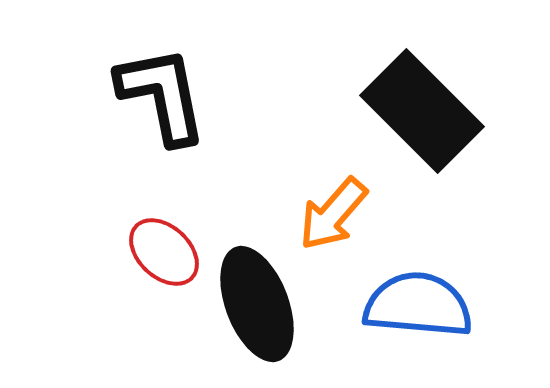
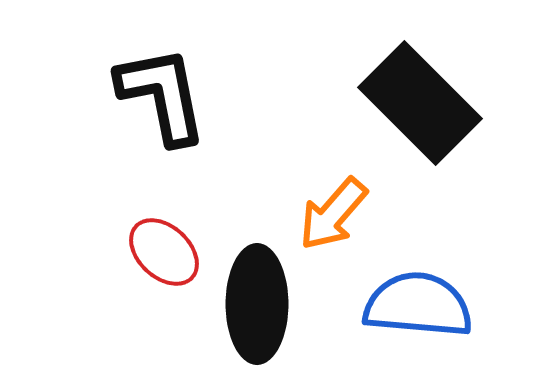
black rectangle: moved 2 px left, 8 px up
black ellipse: rotated 21 degrees clockwise
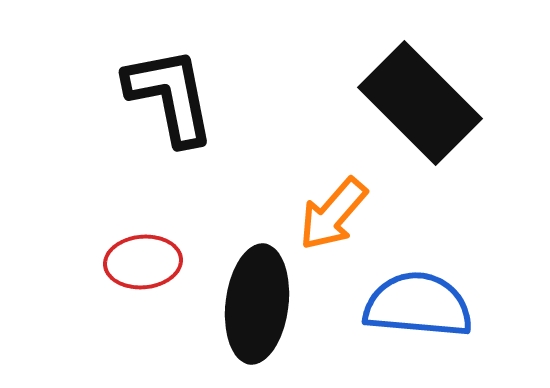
black L-shape: moved 8 px right, 1 px down
red ellipse: moved 21 px left, 10 px down; rotated 48 degrees counterclockwise
black ellipse: rotated 7 degrees clockwise
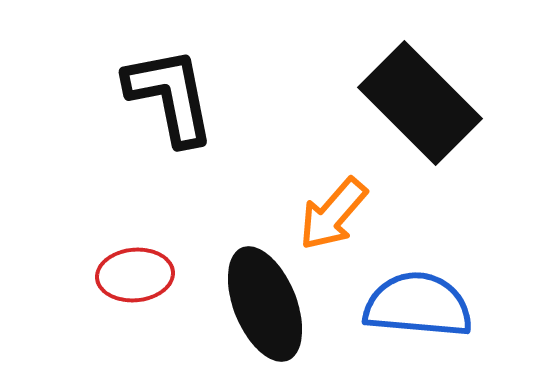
red ellipse: moved 8 px left, 13 px down
black ellipse: moved 8 px right; rotated 29 degrees counterclockwise
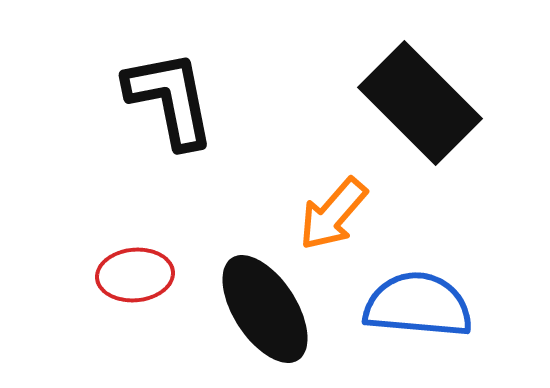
black L-shape: moved 3 px down
black ellipse: moved 5 px down; rotated 11 degrees counterclockwise
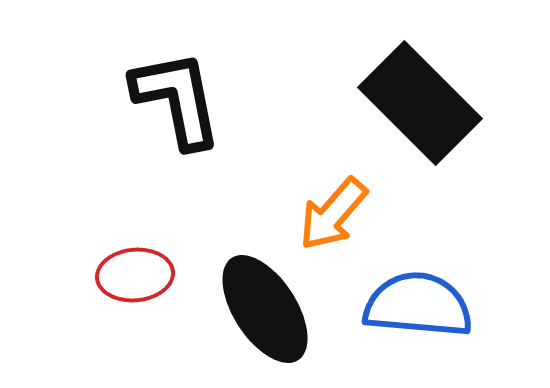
black L-shape: moved 7 px right
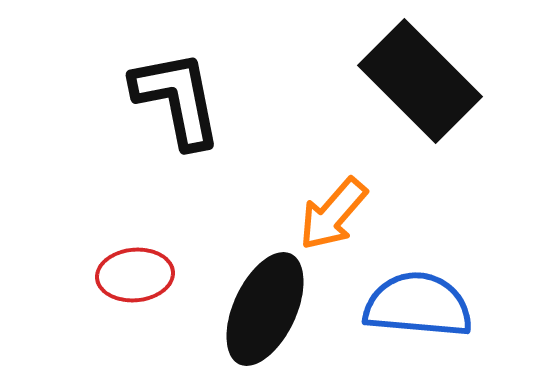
black rectangle: moved 22 px up
black ellipse: rotated 58 degrees clockwise
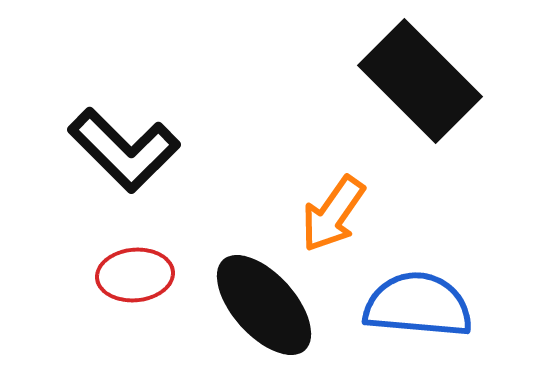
black L-shape: moved 53 px left, 51 px down; rotated 146 degrees clockwise
orange arrow: rotated 6 degrees counterclockwise
black ellipse: moved 1 px left, 4 px up; rotated 67 degrees counterclockwise
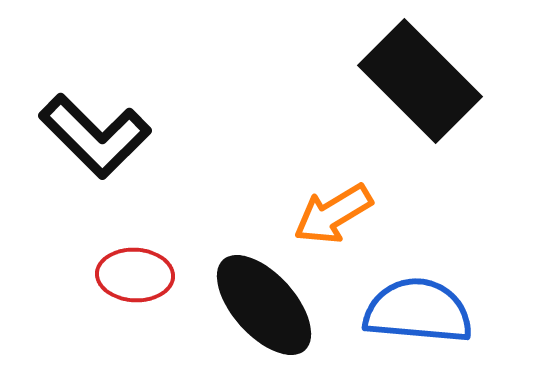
black L-shape: moved 29 px left, 14 px up
orange arrow: rotated 24 degrees clockwise
red ellipse: rotated 8 degrees clockwise
blue semicircle: moved 6 px down
